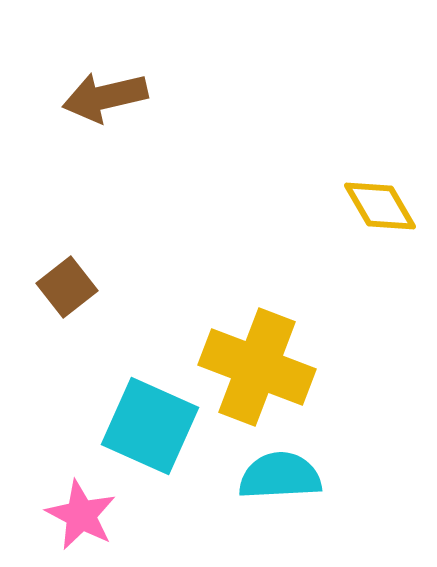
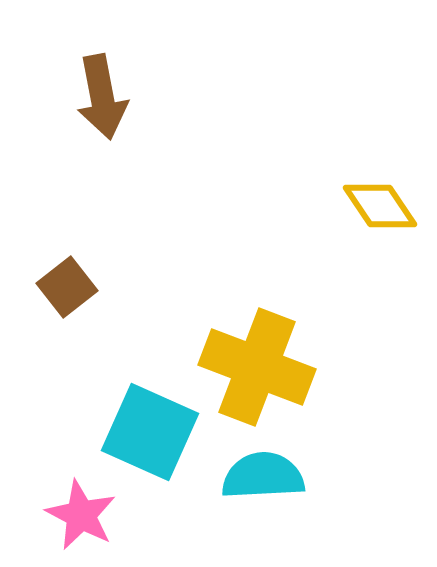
brown arrow: moved 3 px left; rotated 88 degrees counterclockwise
yellow diamond: rotated 4 degrees counterclockwise
cyan square: moved 6 px down
cyan semicircle: moved 17 px left
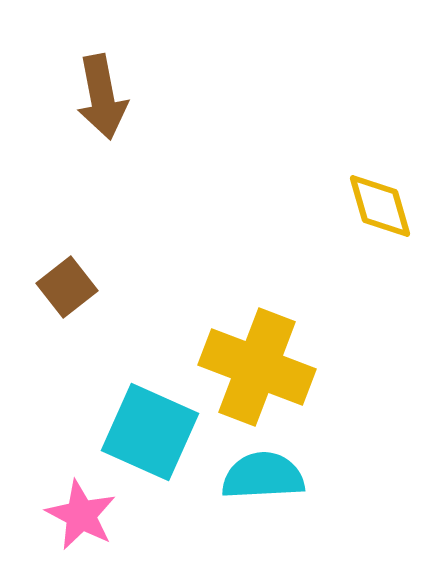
yellow diamond: rotated 18 degrees clockwise
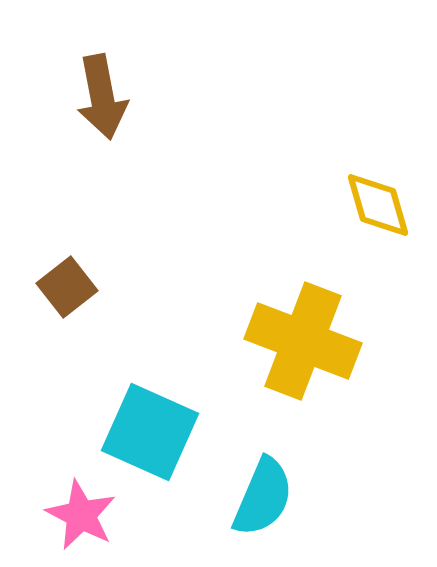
yellow diamond: moved 2 px left, 1 px up
yellow cross: moved 46 px right, 26 px up
cyan semicircle: moved 21 px down; rotated 116 degrees clockwise
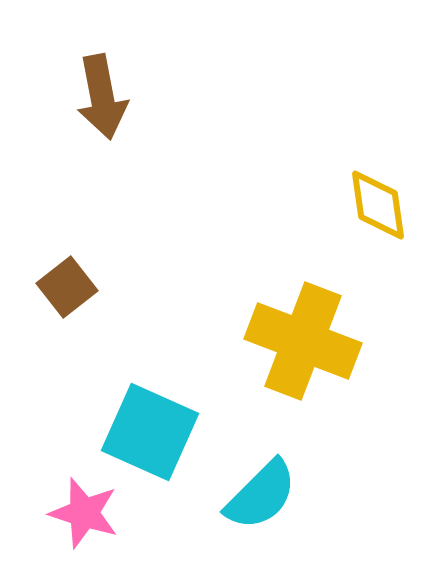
yellow diamond: rotated 8 degrees clockwise
cyan semicircle: moved 2 px left, 2 px up; rotated 22 degrees clockwise
pink star: moved 3 px right, 2 px up; rotated 10 degrees counterclockwise
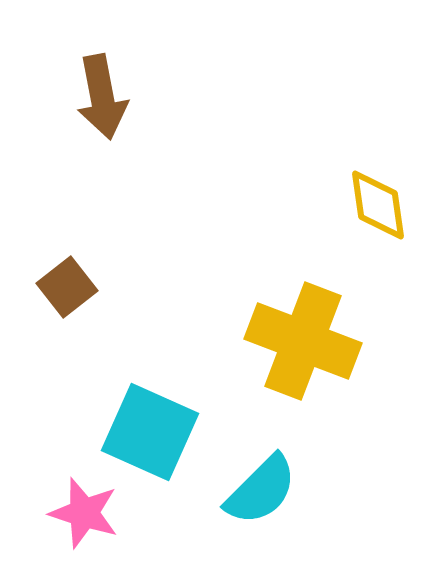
cyan semicircle: moved 5 px up
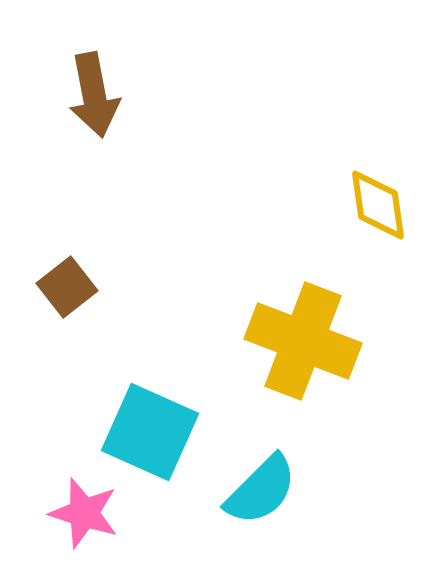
brown arrow: moved 8 px left, 2 px up
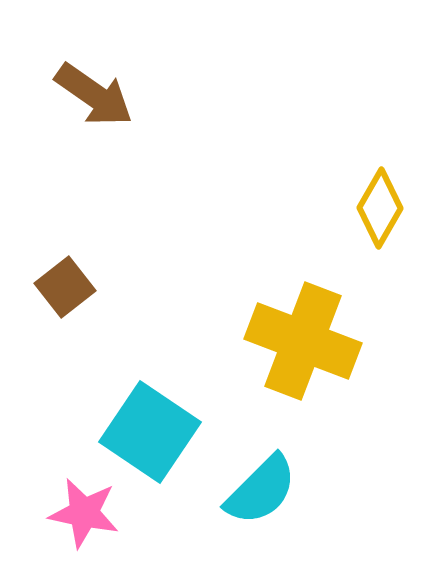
brown arrow: rotated 44 degrees counterclockwise
yellow diamond: moved 2 px right, 3 px down; rotated 38 degrees clockwise
brown square: moved 2 px left
cyan square: rotated 10 degrees clockwise
pink star: rotated 6 degrees counterclockwise
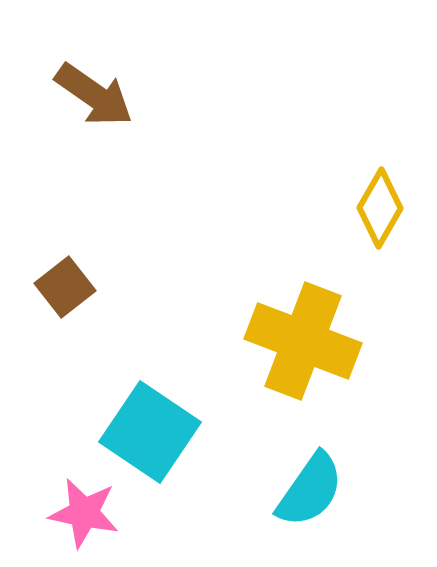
cyan semicircle: moved 49 px right; rotated 10 degrees counterclockwise
